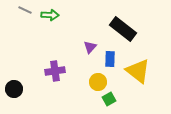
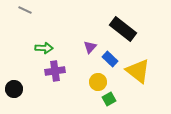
green arrow: moved 6 px left, 33 px down
blue rectangle: rotated 49 degrees counterclockwise
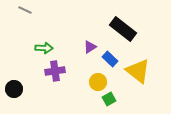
purple triangle: rotated 16 degrees clockwise
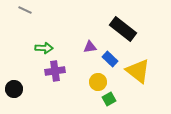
purple triangle: rotated 24 degrees clockwise
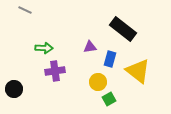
blue rectangle: rotated 63 degrees clockwise
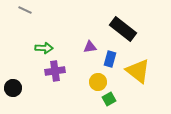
black circle: moved 1 px left, 1 px up
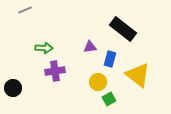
gray line: rotated 48 degrees counterclockwise
yellow triangle: moved 4 px down
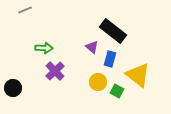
black rectangle: moved 10 px left, 2 px down
purple triangle: moved 2 px right; rotated 48 degrees clockwise
purple cross: rotated 36 degrees counterclockwise
green square: moved 8 px right, 8 px up; rotated 32 degrees counterclockwise
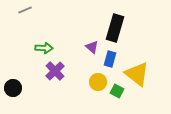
black rectangle: moved 2 px right, 3 px up; rotated 68 degrees clockwise
yellow triangle: moved 1 px left, 1 px up
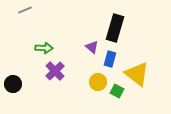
black circle: moved 4 px up
